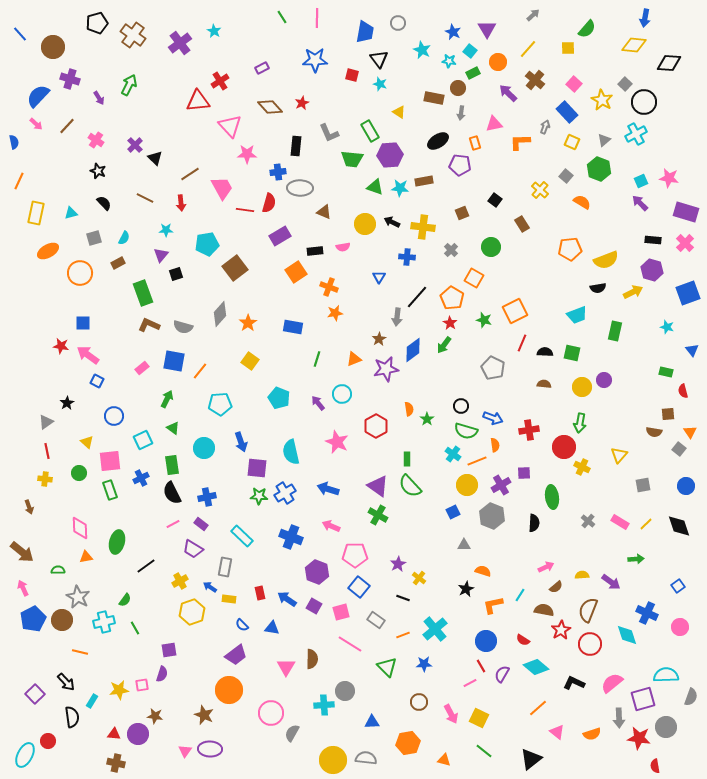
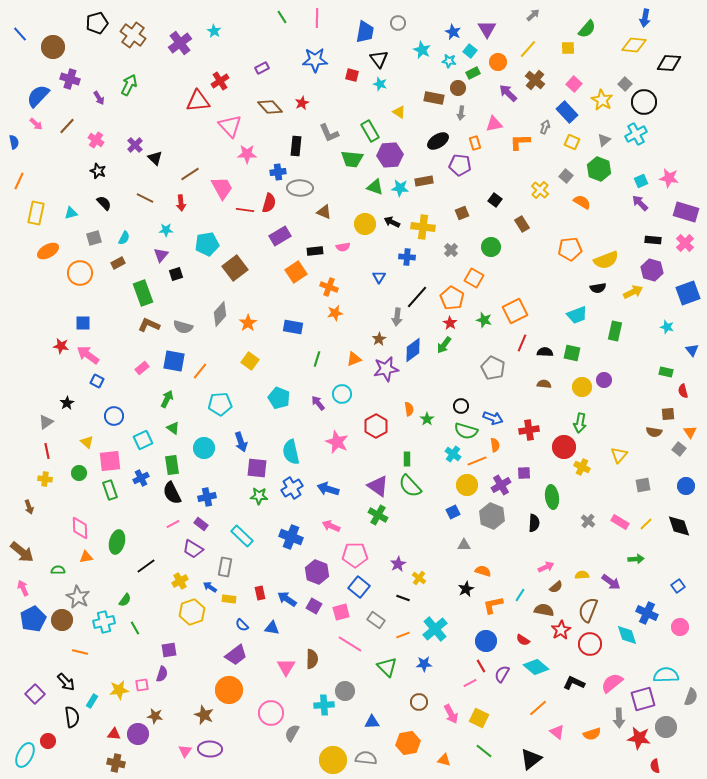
blue cross at (285, 493): moved 7 px right, 5 px up
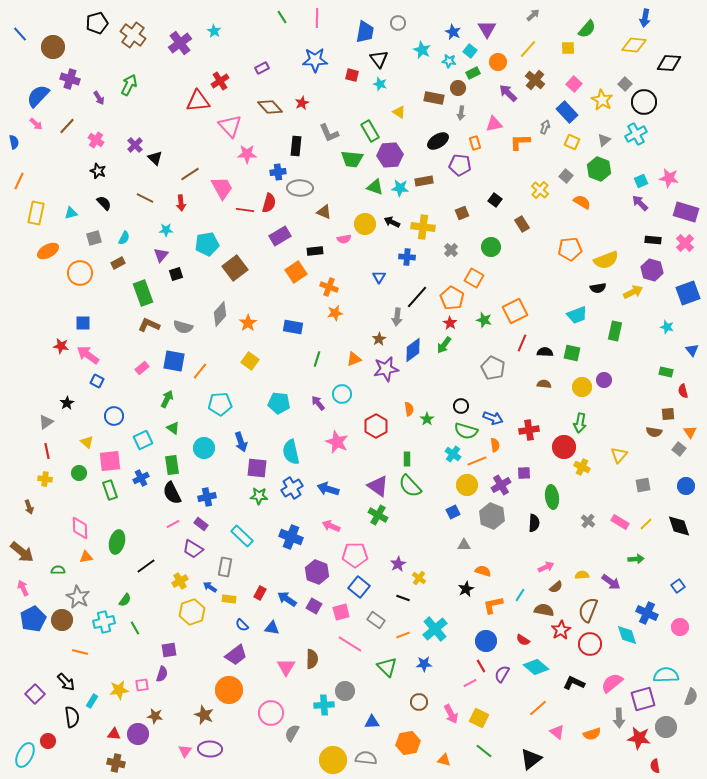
pink semicircle at (343, 247): moved 1 px right, 8 px up
cyan pentagon at (279, 398): moved 5 px down; rotated 15 degrees counterclockwise
red rectangle at (260, 593): rotated 40 degrees clockwise
